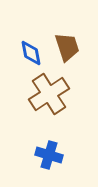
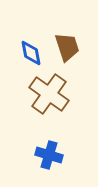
brown cross: rotated 21 degrees counterclockwise
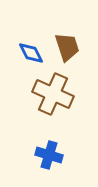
blue diamond: rotated 16 degrees counterclockwise
brown cross: moved 4 px right; rotated 12 degrees counterclockwise
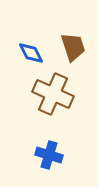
brown trapezoid: moved 6 px right
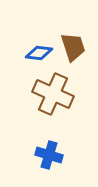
blue diamond: moved 8 px right; rotated 56 degrees counterclockwise
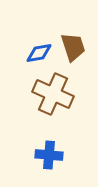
blue diamond: rotated 16 degrees counterclockwise
blue cross: rotated 12 degrees counterclockwise
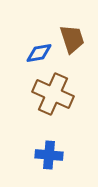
brown trapezoid: moved 1 px left, 8 px up
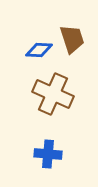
blue diamond: moved 3 px up; rotated 12 degrees clockwise
blue cross: moved 1 px left, 1 px up
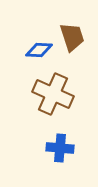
brown trapezoid: moved 2 px up
blue cross: moved 12 px right, 6 px up
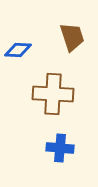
blue diamond: moved 21 px left
brown cross: rotated 21 degrees counterclockwise
